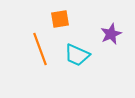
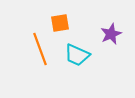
orange square: moved 4 px down
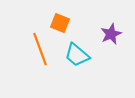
orange square: rotated 30 degrees clockwise
cyan trapezoid: rotated 16 degrees clockwise
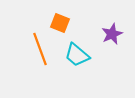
purple star: moved 1 px right
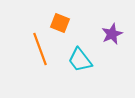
cyan trapezoid: moved 3 px right, 5 px down; rotated 12 degrees clockwise
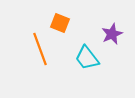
cyan trapezoid: moved 7 px right, 2 px up
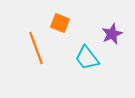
orange line: moved 4 px left, 1 px up
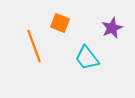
purple star: moved 6 px up
orange line: moved 2 px left, 2 px up
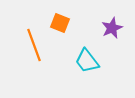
orange line: moved 1 px up
cyan trapezoid: moved 3 px down
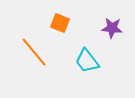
purple star: rotated 30 degrees clockwise
orange line: moved 7 px down; rotated 20 degrees counterclockwise
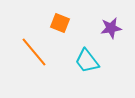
purple star: moved 1 px left; rotated 15 degrees counterclockwise
